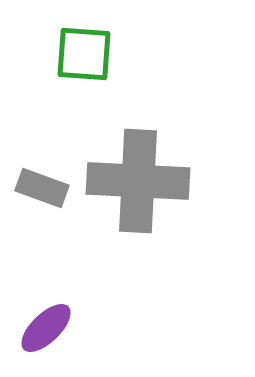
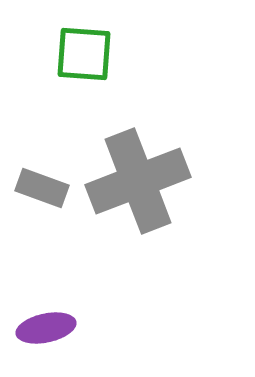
gray cross: rotated 24 degrees counterclockwise
purple ellipse: rotated 32 degrees clockwise
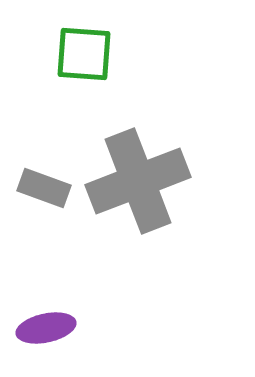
gray rectangle: moved 2 px right
